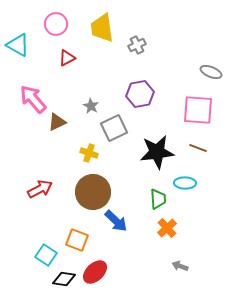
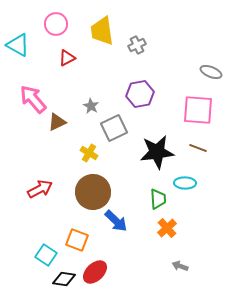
yellow trapezoid: moved 3 px down
yellow cross: rotated 12 degrees clockwise
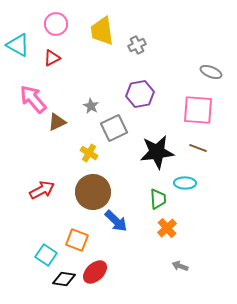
red triangle: moved 15 px left
red arrow: moved 2 px right, 1 px down
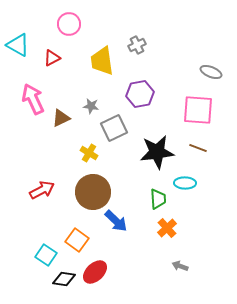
pink circle: moved 13 px right
yellow trapezoid: moved 30 px down
pink arrow: rotated 16 degrees clockwise
gray star: rotated 21 degrees counterclockwise
brown triangle: moved 4 px right, 4 px up
orange square: rotated 15 degrees clockwise
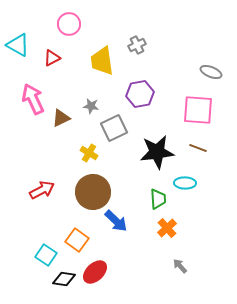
gray arrow: rotated 28 degrees clockwise
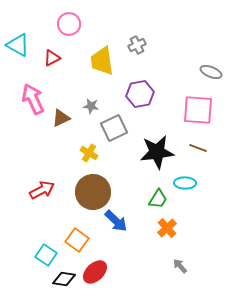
green trapezoid: rotated 35 degrees clockwise
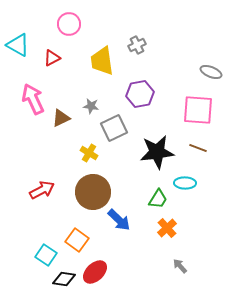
blue arrow: moved 3 px right, 1 px up
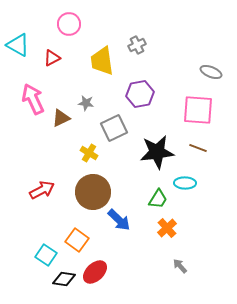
gray star: moved 5 px left, 3 px up
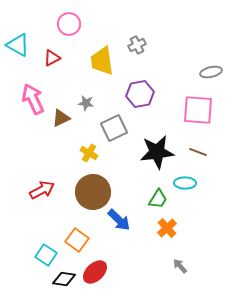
gray ellipse: rotated 35 degrees counterclockwise
brown line: moved 4 px down
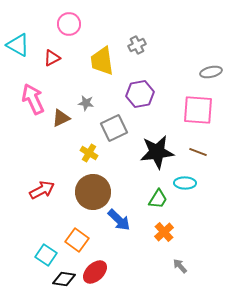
orange cross: moved 3 px left, 4 px down
